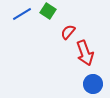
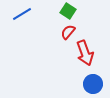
green square: moved 20 px right
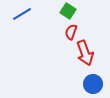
red semicircle: moved 3 px right; rotated 21 degrees counterclockwise
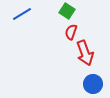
green square: moved 1 px left
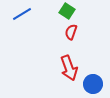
red arrow: moved 16 px left, 15 px down
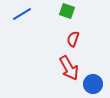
green square: rotated 14 degrees counterclockwise
red semicircle: moved 2 px right, 7 px down
red arrow: rotated 10 degrees counterclockwise
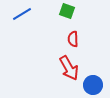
red semicircle: rotated 21 degrees counterclockwise
blue circle: moved 1 px down
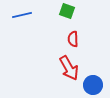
blue line: moved 1 px down; rotated 18 degrees clockwise
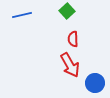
green square: rotated 28 degrees clockwise
red arrow: moved 1 px right, 3 px up
blue circle: moved 2 px right, 2 px up
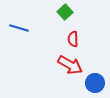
green square: moved 2 px left, 1 px down
blue line: moved 3 px left, 13 px down; rotated 30 degrees clockwise
red arrow: rotated 30 degrees counterclockwise
